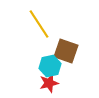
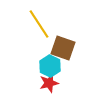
brown square: moved 3 px left, 3 px up
cyan hexagon: rotated 20 degrees counterclockwise
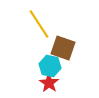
cyan hexagon: rotated 15 degrees counterclockwise
red star: rotated 24 degrees counterclockwise
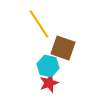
cyan hexagon: moved 2 px left
red star: rotated 18 degrees clockwise
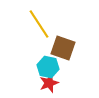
cyan hexagon: moved 1 px down
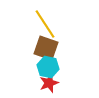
yellow line: moved 6 px right
brown square: moved 17 px left
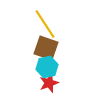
cyan hexagon: moved 1 px left; rotated 25 degrees counterclockwise
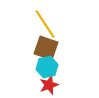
red star: moved 2 px down
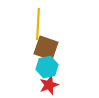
yellow line: moved 7 px left; rotated 36 degrees clockwise
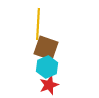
cyan hexagon: rotated 10 degrees counterclockwise
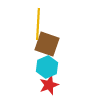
brown square: moved 1 px right, 4 px up
